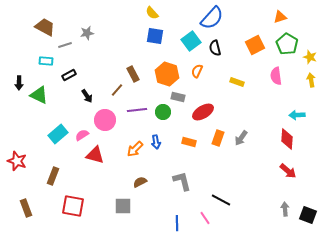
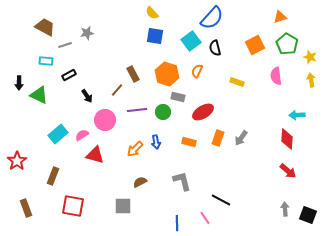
red star at (17, 161): rotated 18 degrees clockwise
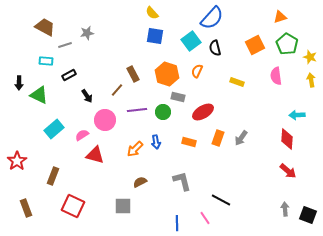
cyan rectangle at (58, 134): moved 4 px left, 5 px up
red square at (73, 206): rotated 15 degrees clockwise
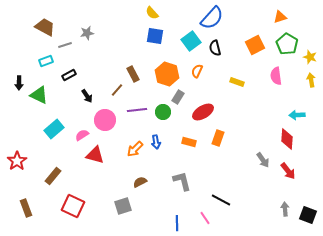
cyan rectangle at (46, 61): rotated 24 degrees counterclockwise
gray rectangle at (178, 97): rotated 72 degrees counterclockwise
gray arrow at (241, 138): moved 22 px right, 22 px down; rotated 70 degrees counterclockwise
red arrow at (288, 171): rotated 12 degrees clockwise
brown rectangle at (53, 176): rotated 18 degrees clockwise
gray square at (123, 206): rotated 18 degrees counterclockwise
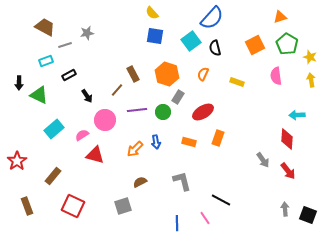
orange semicircle at (197, 71): moved 6 px right, 3 px down
brown rectangle at (26, 208): moved 1 px right, 2 px up
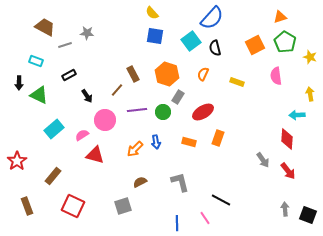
gray star at (87, 33): rotated 16 degrees clockwise
green pentagon at (287, 44): moved 2 px left, 2 px up
cyan rectangle at (46, 61): moved 10 px left; rotated 40 degrees clockwise
yellow arrow at (311, 80): moved 1 px left, 14 px down
gray L-shape at (182, 181): moved 2 px left, 1 px down
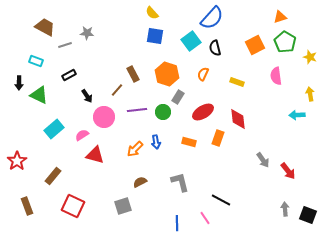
pink circle at (105, 120): moved 1 px left, 3 px up
red diamond at (287, 139): moved 49 px left, 20 px up; rotated 10 degrees counterclockwise
